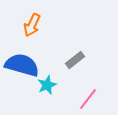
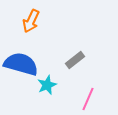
orange arrow: moved 1 px left, 4 px up
blue semicircle: moved 1 px left, 1 px up
pink line: rotated 15 degrees counterclockwise
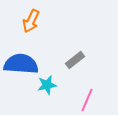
blue semicircle: rotated 12 degrees counterclockwise
cyan star: rotated 12 degrees clockwise
pink line: moved 1 px left, 1 px down
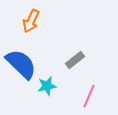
blue semicircle: rotated 40 degrees clockwise
cyan star: moved 1 px down
pink line: moved 2 px right, 4 px up
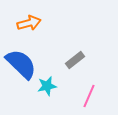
orange arrow: moved 2 px left, 2 px down; rotated 130 degrees counterclockwise
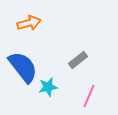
gray rectangle: moved 3 px right
blue semicircle: moved 2 px right, 3 px down; rotated 8 degrees clockwise
cyan star: moved 1 px right, 1 px down
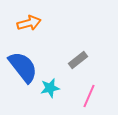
cyan star: moved 2 px right, 1 px down
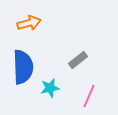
blue semicircle: rotated 36 degrees clockwise
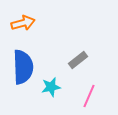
orange arrow: moved 6 px left
cyan star: moved 1 px right, 1 px up
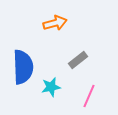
orange arrow: moved 32 px right
